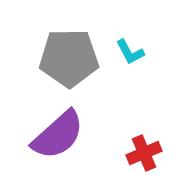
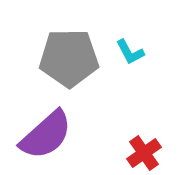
purple semicircle: moved 12 px left
red cross: rotated 12 degrees counterclockwise
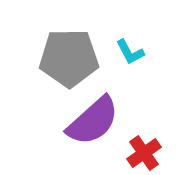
purple semicircle: moved 47 px right, 14 px up
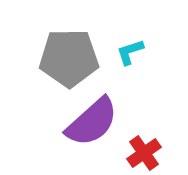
cyan L-shape: rotated 100 degrees clockwise
purple semicircle: moved 1 px left, 1 px down
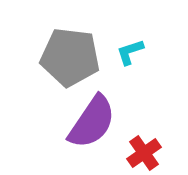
gray pentagon: moved 1 px right, 1 px up; rotated 8 degrees clockwise
purple semicircle: rotated 14 degrees counterclockwise
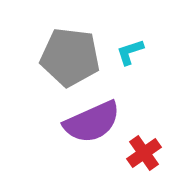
purple semicircle: rotated 32 degrees clockwise
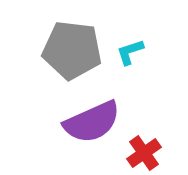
gray pentagon: moved 2 px right, 7 px up
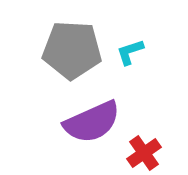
gray pentagon: rotated 4 degrees counterclockwise
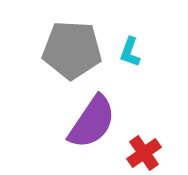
cyan L-shape: rotated 52 degrees counterclockwise
purple semicircle: rotated 32 degrees counterclockwise
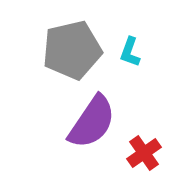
gray pentagon: rotated 16 degrees counterclockwise
